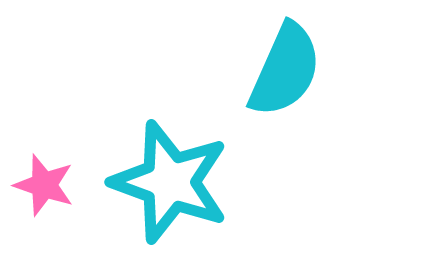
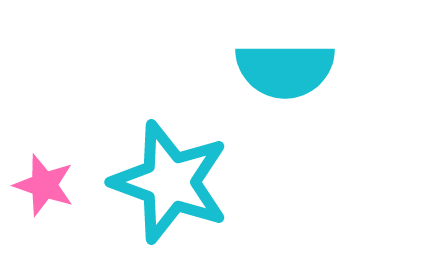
cyan semicircle: rotated 66 degrees clockwise
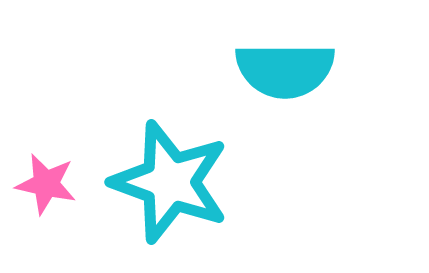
pink star: moved 2 px right, 1 px up; rotated 6 degrees counterclockwise
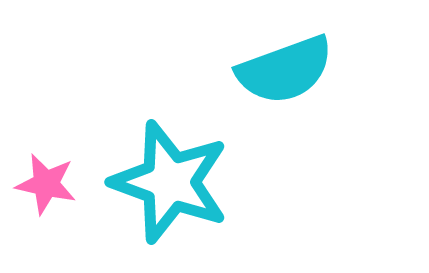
cyan semicircle: rotated 20 degrees counterclockwise
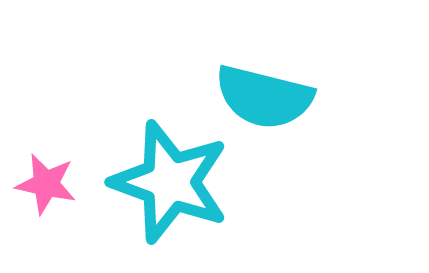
cyan semicircle: moved 21 px left, 27 px down; rotated 34 degrees clockwise
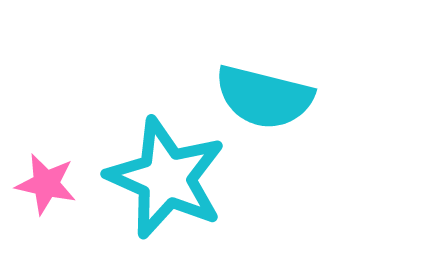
cyan star: moved 4 px left, 4 px up; rotated 4 degrees clockwise
